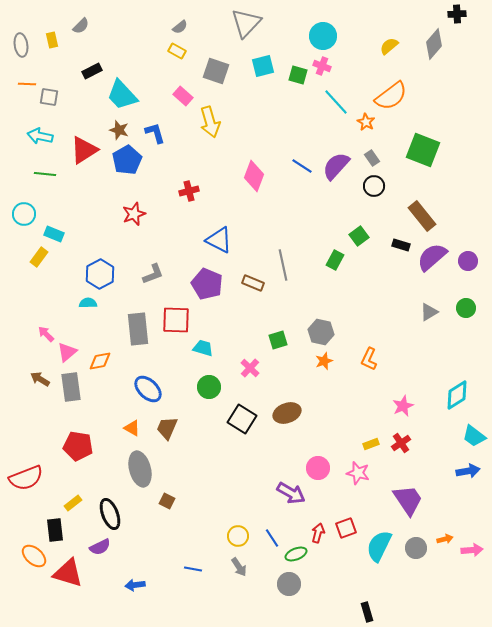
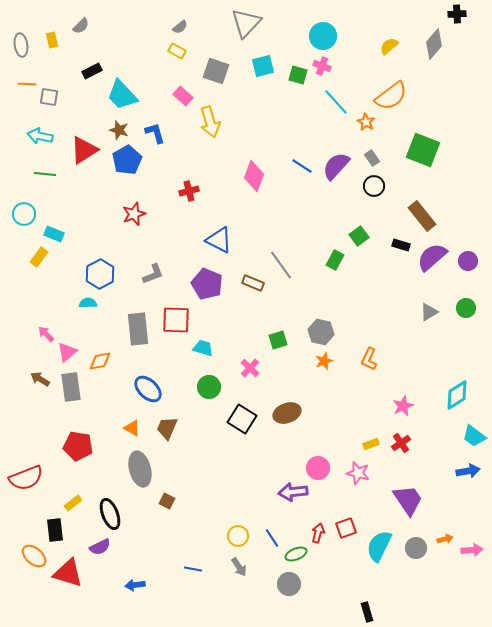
gray line at (283, 265): moved 2 px left; rotated 24 degrees counterclockwise
purple arrow at (291, 493): moved 2 px right, 1 px up; rotated 144 degrees clockwise
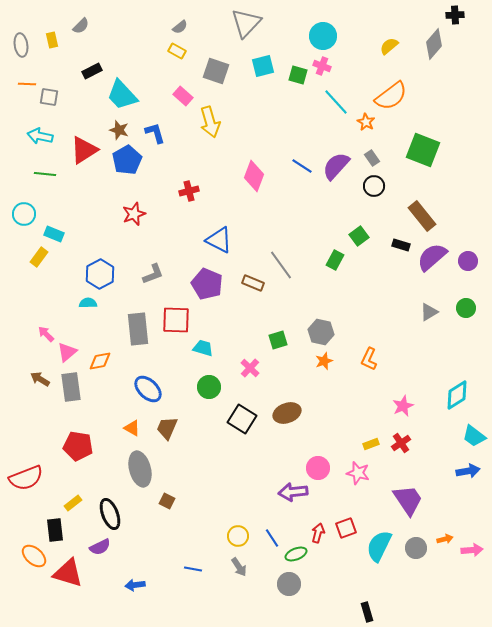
black cross at (457, 14): moved 2 px left, 1 px down
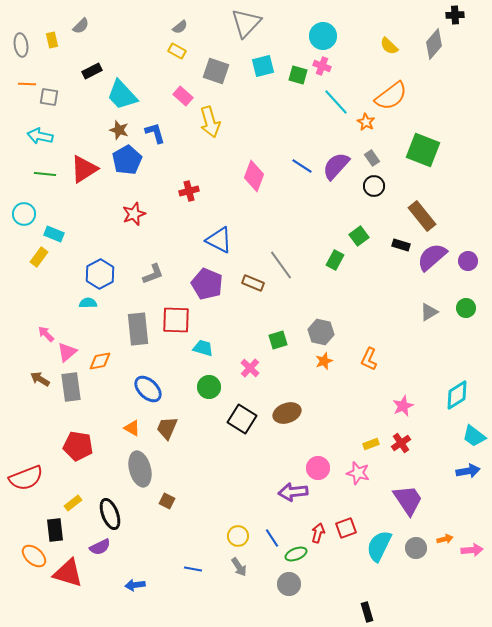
yellow semicircle at (389, 46): rotated 96 degrees counterclockwise
red triangle at (84, 150): moved 19 px down
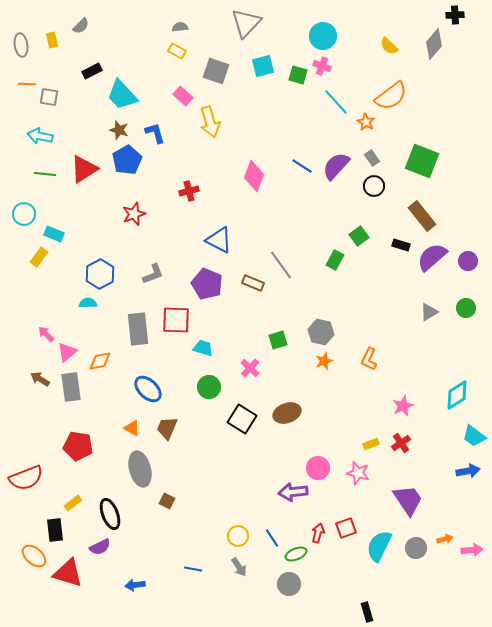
gray semicircle at (180, 27): rotated 147 degrees counterclockwise
green square at (423, 150): moved 1 px left, 11 px down
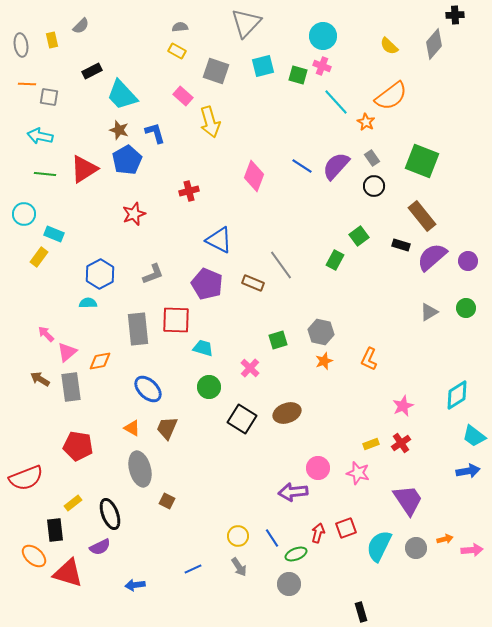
blue line at (193, 569): rotated 36 degrees counterclockwise
black rectangle at (367, 612): moved 6 px left
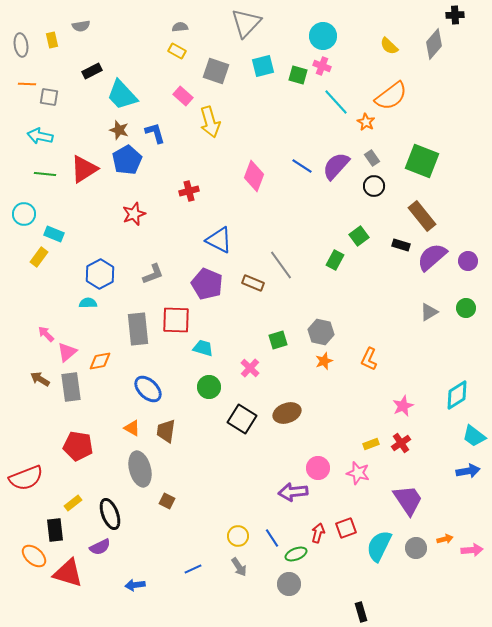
gray semicircle at (81, 26): rotated 36 degrees clockwise
brown trapezoid at (167, 428): moved 1 px left, 3 px down; rotated 15 degrees counterclockwise
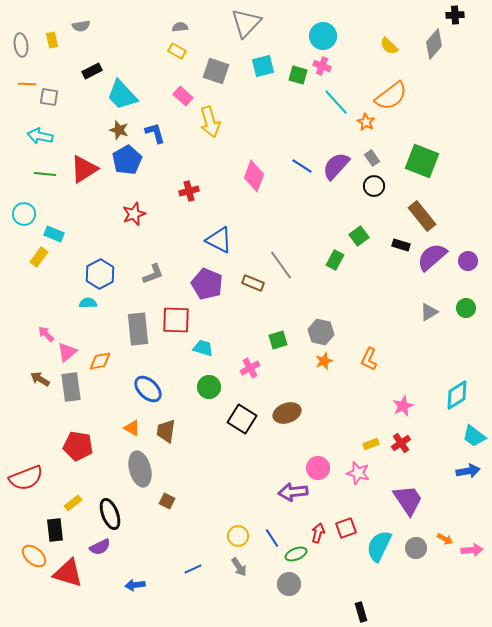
pink cross at (250, 368): rotated 18 degrees clockwise
orange arrow at (445, 539): rotated 42 degrees clockwise
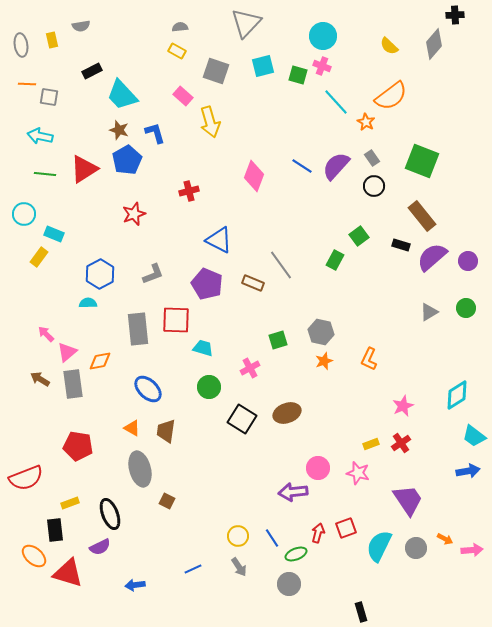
gray rectangle at (71, 387): moved 2 px right, 3 px up
yellow rectangle at (73, 503): moved 3 px left; rotated 18 degrees clockwise
